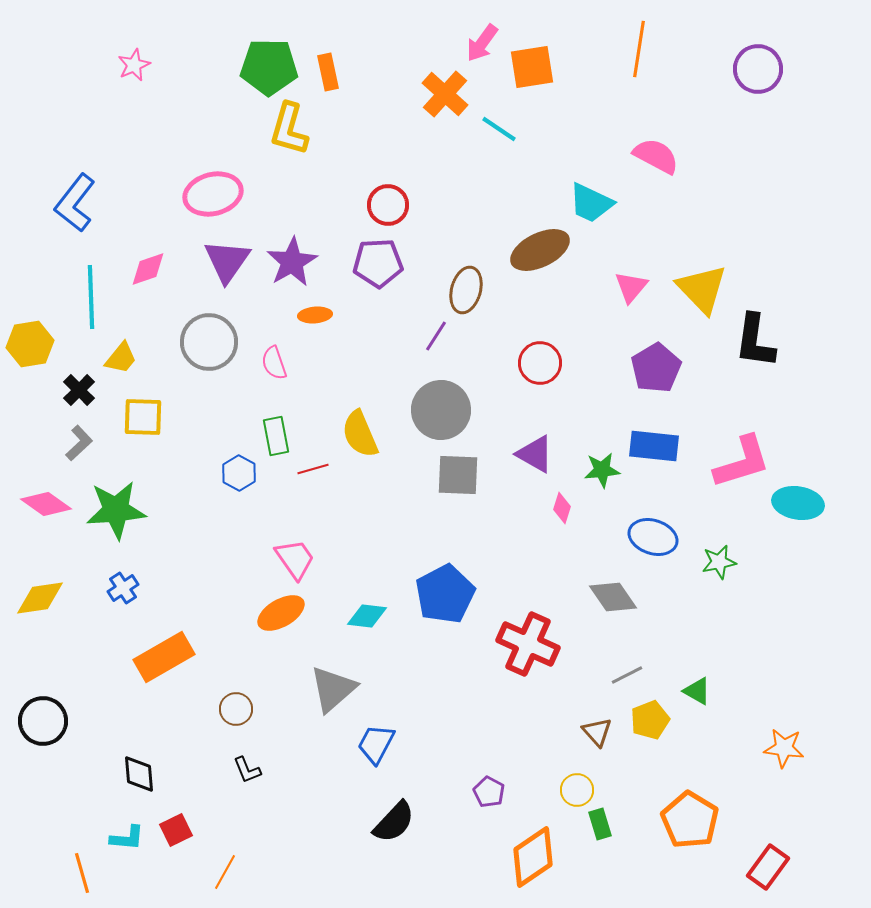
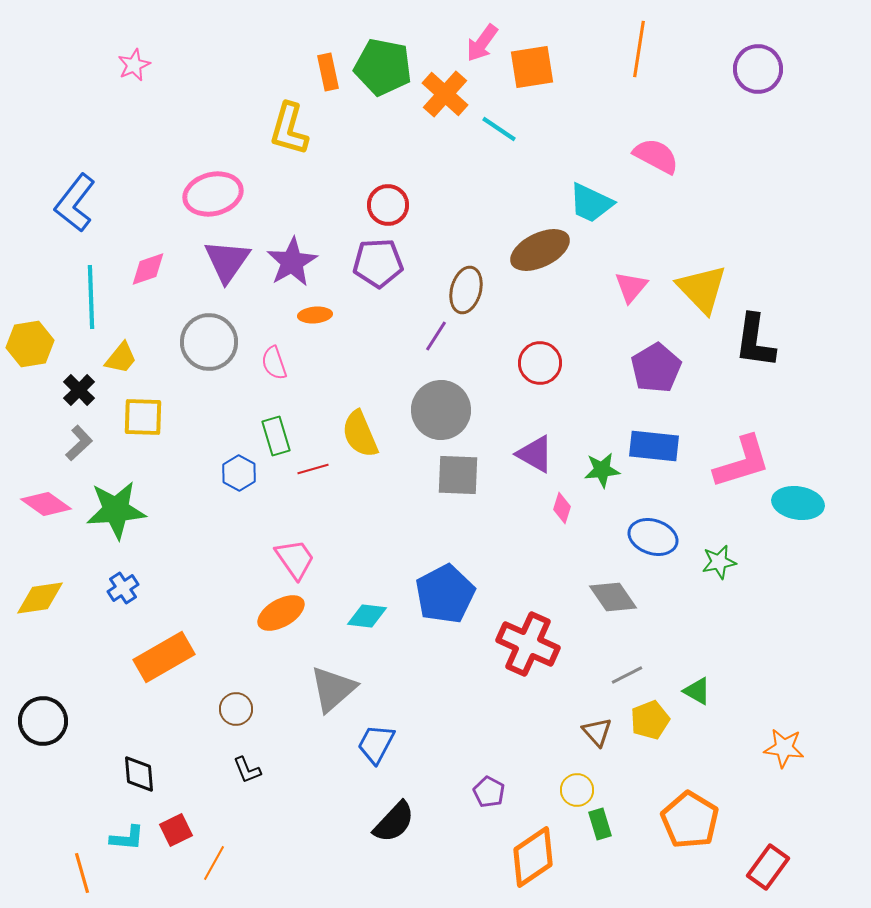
green pentagon at (269, 67): moved 114 px right; rotated 10 degrees clockwise
green rectangle at (276, 436): rotated 6 degrees counterclockwise
orange line at (225, 872): moved 11 px left, 9 px up
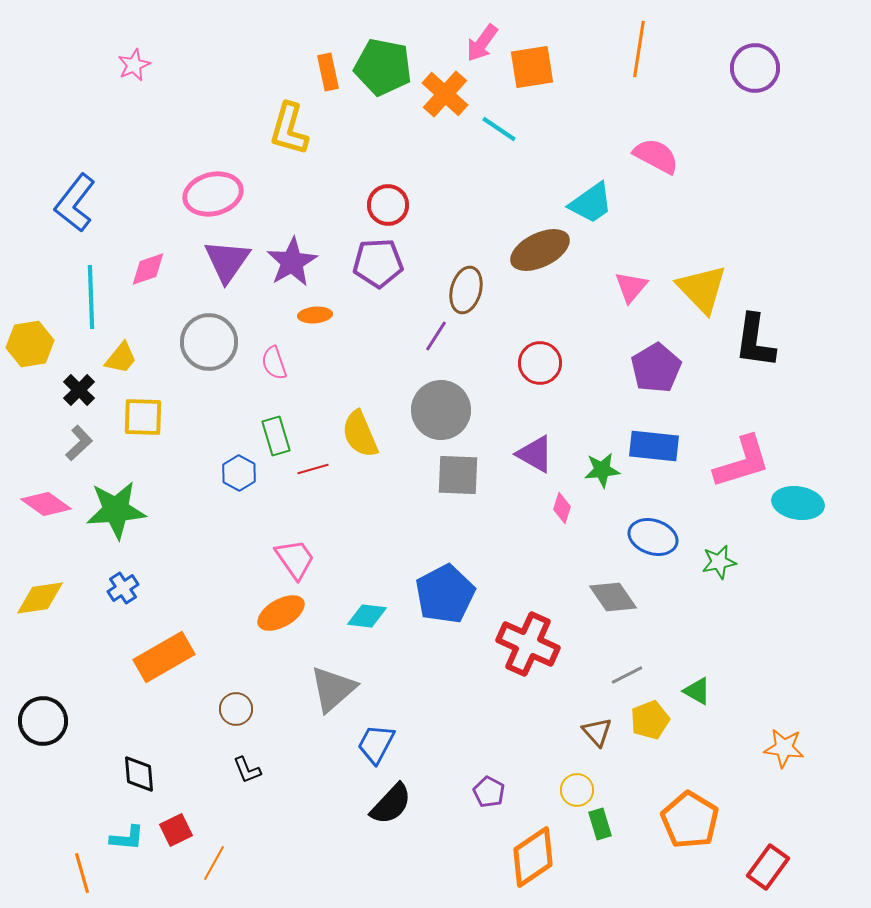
purple circle at (758, 69): moved 3 px left, 1 px up
cyan trapezoid at (591, 203): rotated 60 degrees counterclockwise
black semicircle at (394, 822): moved 3 px left, 18 px up
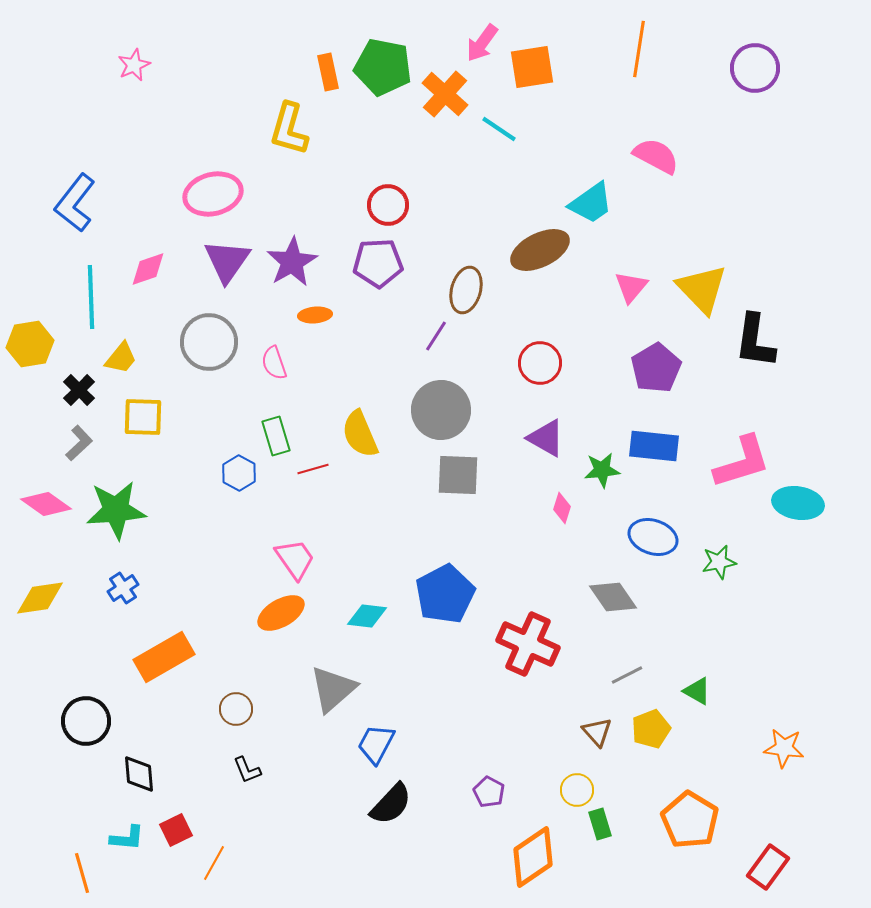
purple triangle at (535, 454): moved 11 px right, 16 px up
yellow pentagon at (650, 720): moved 1 px right, 9 px down
black circle at (43, 721): moved 43 px right
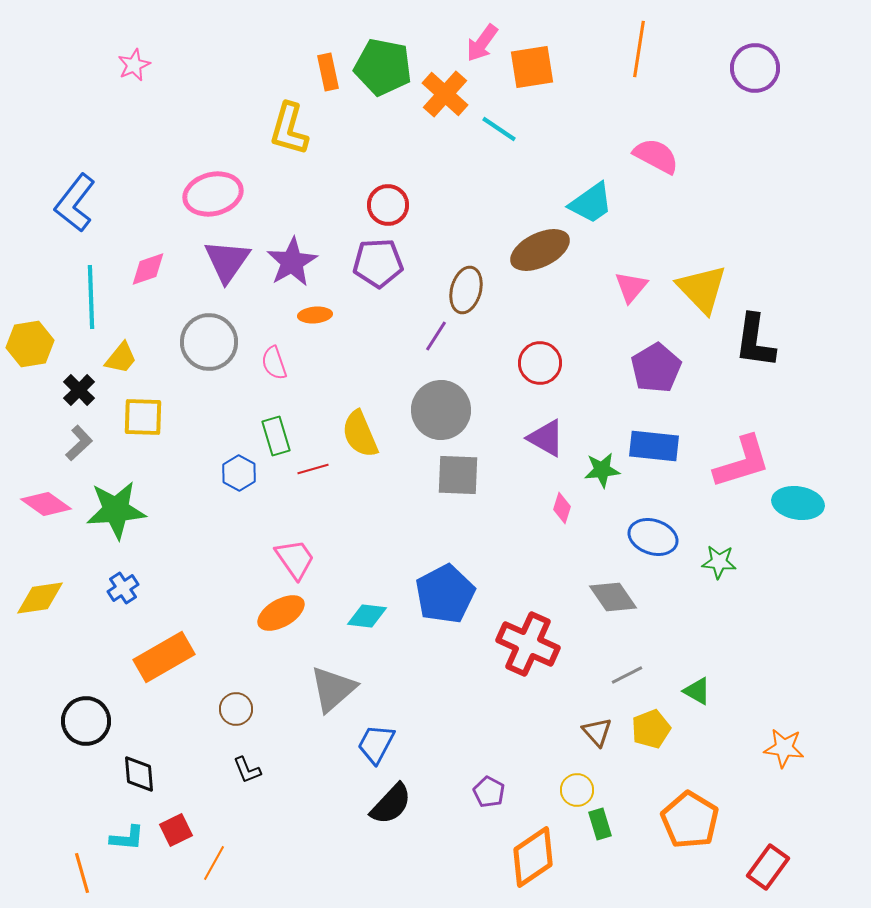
green star at (719, 562): rotated 16 degrees clockwise
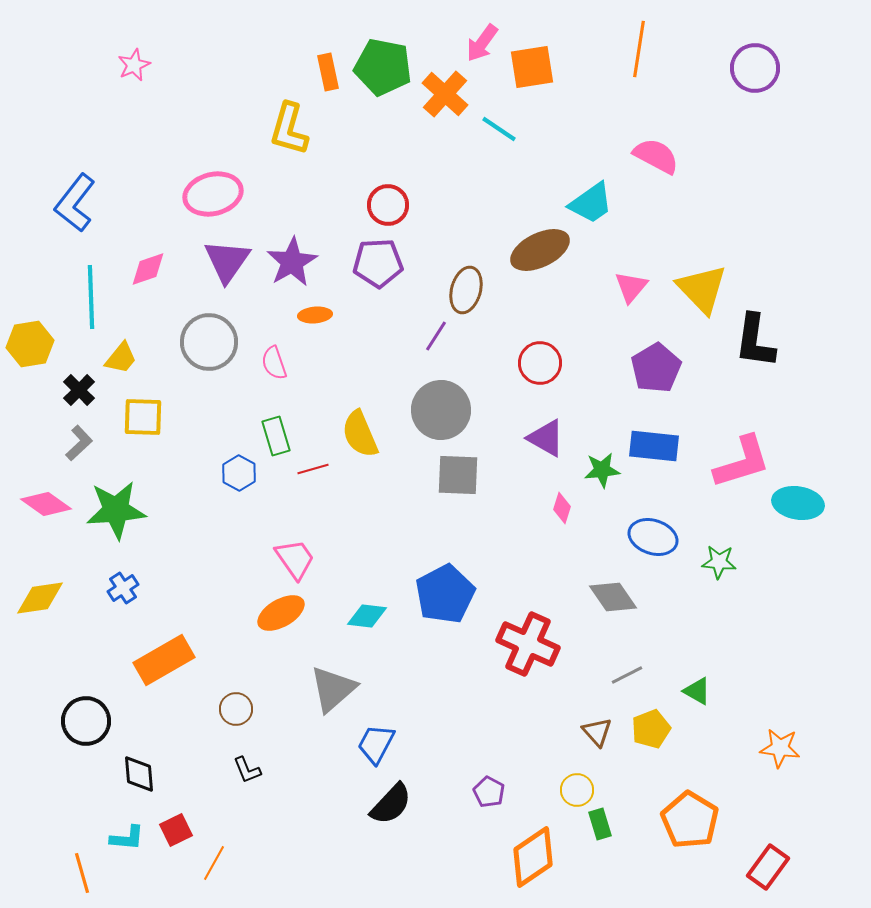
orange rectangle at (164, 657): moved 3 px down
orange star at (784, 748): moved 4 px left
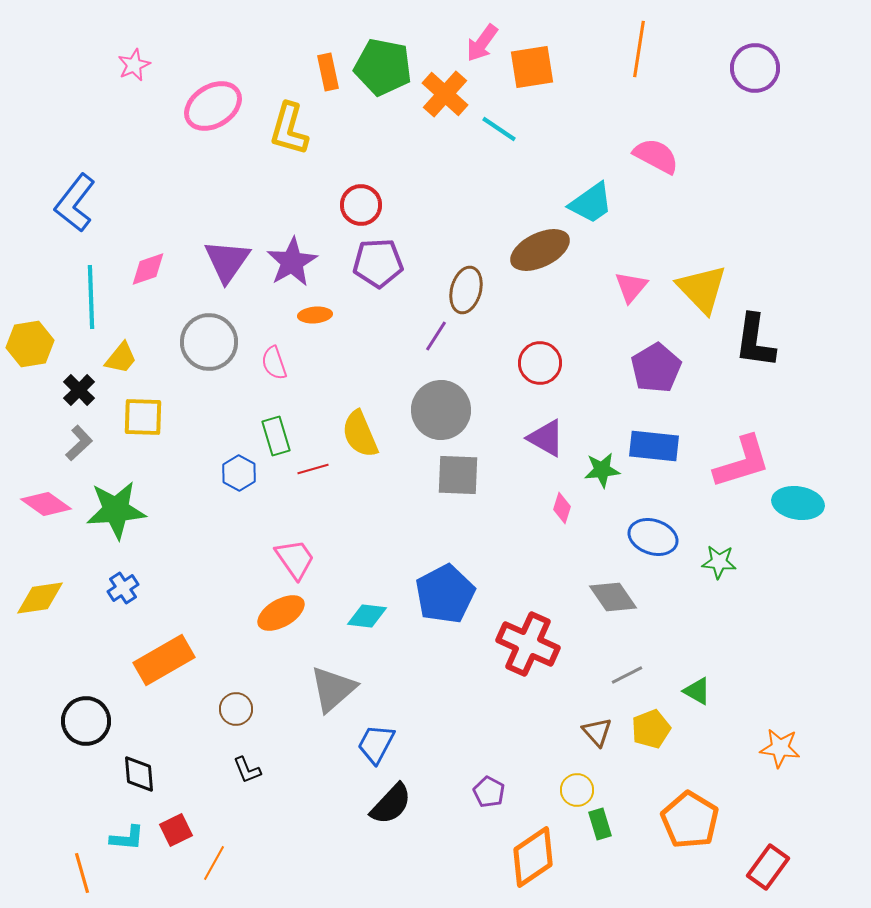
pink ellipse at (213, 194): moved 88 px up; rotated 18 degrees counterclockwise
red circle at (388, 205): moved 27 px left
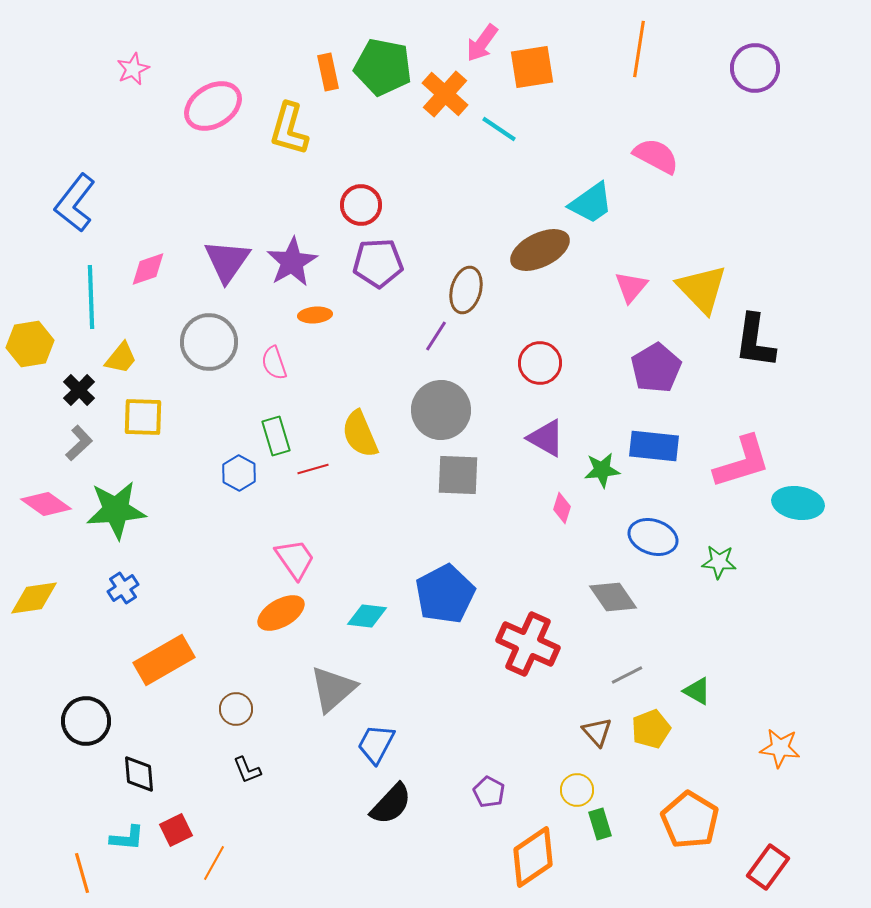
pink star at (134, 65): moved 1 px left, 4 px down
yellow diamond at (40, 598): moved 6 px left
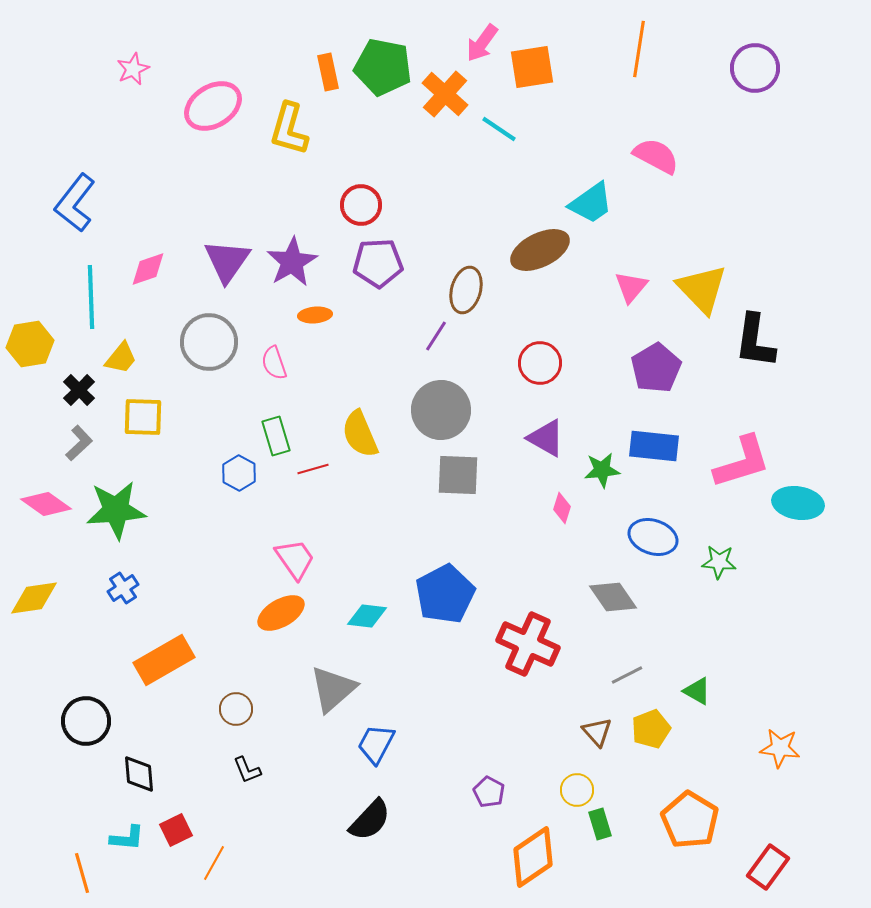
black semicircle at (391, 804): moved 21 px left, 16 px down
